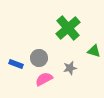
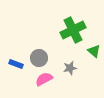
green cross: moved 5 px right, 2 px down; rotated 15 degrees clockwise
green triangle: rotated 24 degrees clockwise
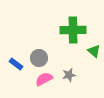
green cross: rotated 25 degrees clockwise
blue rectangle: rotated 16 degrees clockwise
gray star: moved 1 px left, 7 px down
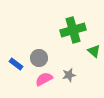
green cross: rotated 15 degrees counterclockwise
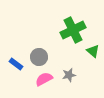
green cross: rotated 10 degrees counterclockwise
green triangle: moved 1 px left
gray circle: moved 1 px up
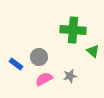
green cross: rotated 30 degrees clockwise
gray star: moved 1 px right, 1 px down
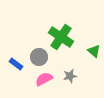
green cross: moved 12 px left, 7 px down; rotated 30 degrees clockwise
green triangle: moved 1 px right
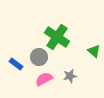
green cross: moved 4 px left
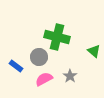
green cross: rotated 20 degrees counterclockwise
blue rectangle: moved 2 px down
gray star: rotated 24 degrees counterclockwise
